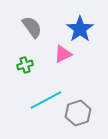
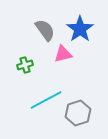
gray semicircle: moved 13 px right, 3 px down
pink triangle: rotated 12 degrees clockwise
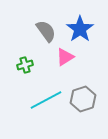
gray semicircle: moved 1 px right, 1 px down
pink triangle: moved 2 px right, 3 px down; rotated 18 degrees counterclockwise
gray hexagon: moved 5 px right, 14 px up
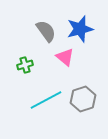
blue star: rotated 20 degrees clockwise
pink triangle: rotated 48 degrees counterclockwise
